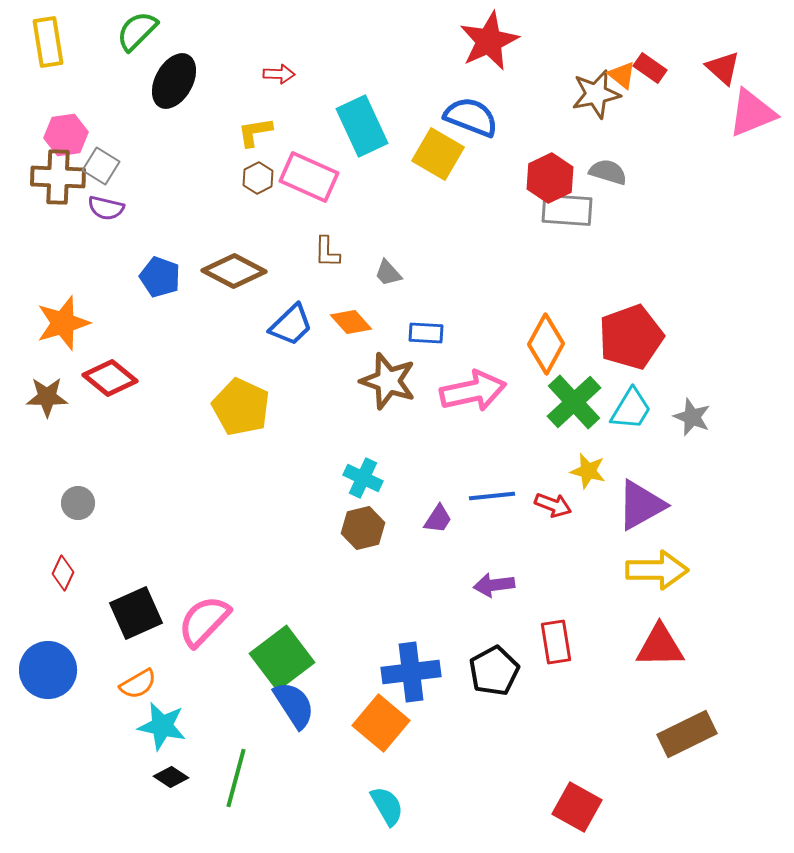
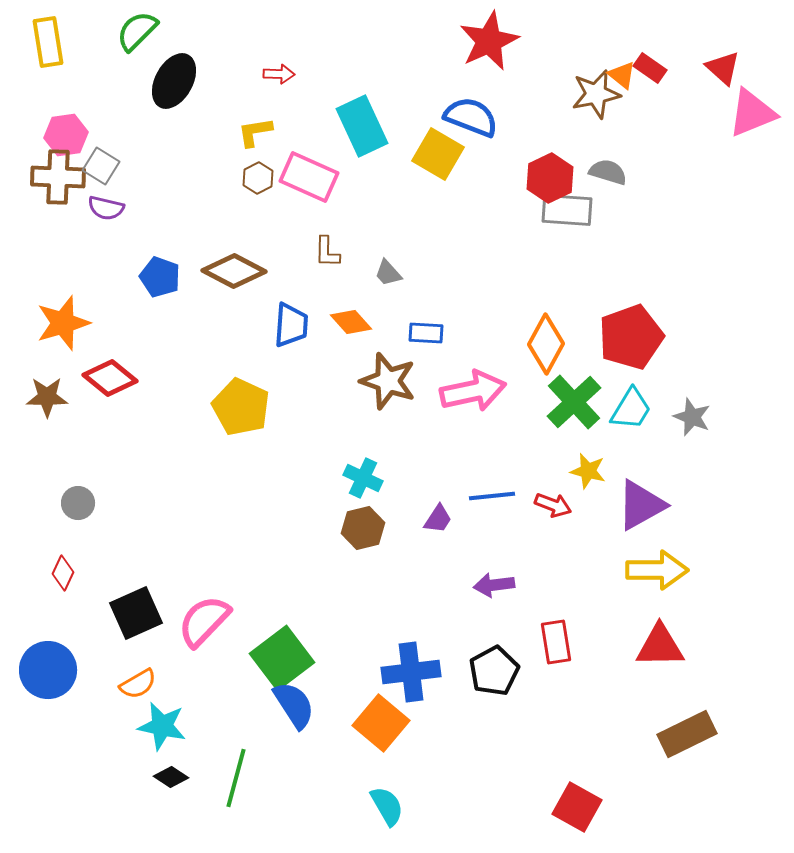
blue trapezoid at (291, 325): rotated 42 degrees counterclockwise
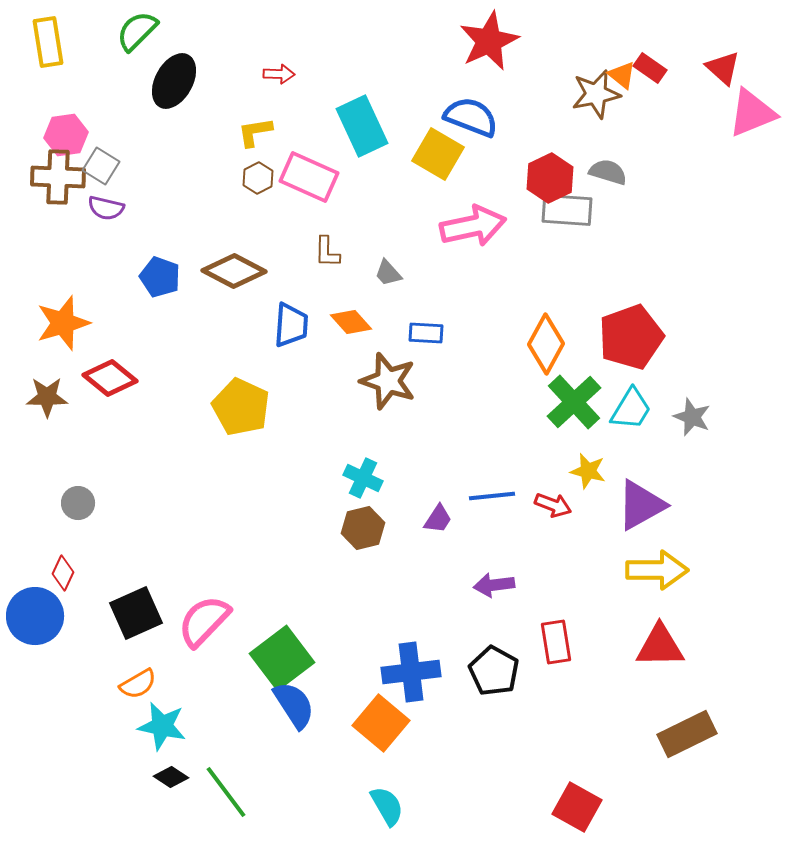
pink arrow at (473, 391): moved 165 px up
blue circle at (48, 670): moved 13 px left, 54 px up
black pentagon at (494, 671): rotated 15 degrees counterclockwise
green line at (236, 778): moved 10 px left, 14 px down; rotated 52 degrees counterclockwise
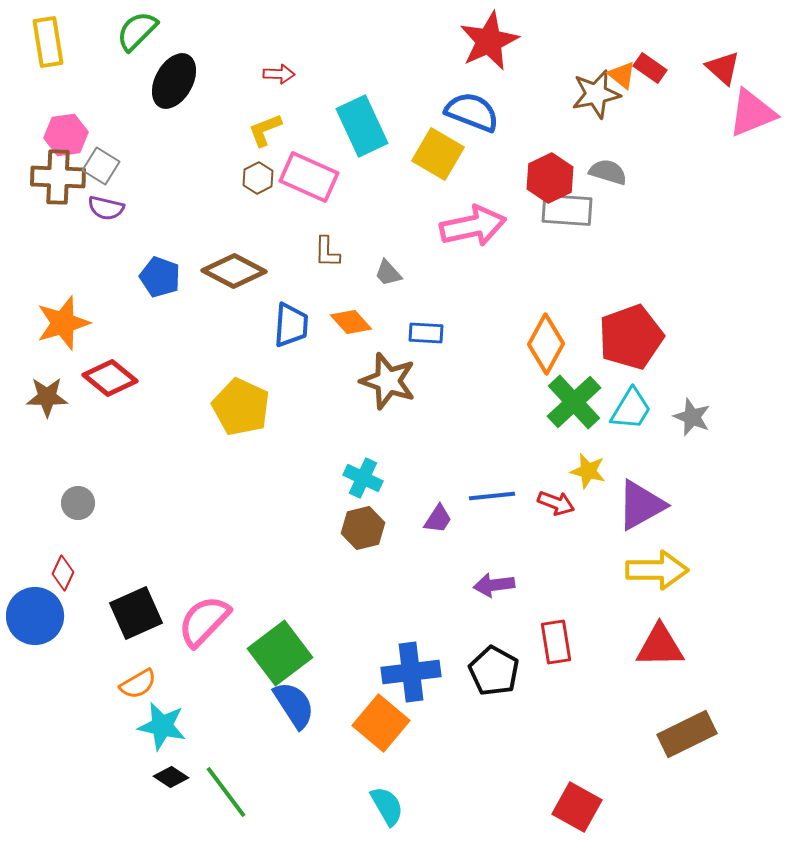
blue semicircle at (471, 117): moved 1 px right, 5 px up
yellow L-shape at (255, 132): moved 10 px right, 2 px up; rotated 12 degrees counterclockwise
red arrow at (553, 505): moved 3 px right, 2 px up
green square at (282, 658): moved 2 px left, 5 px up
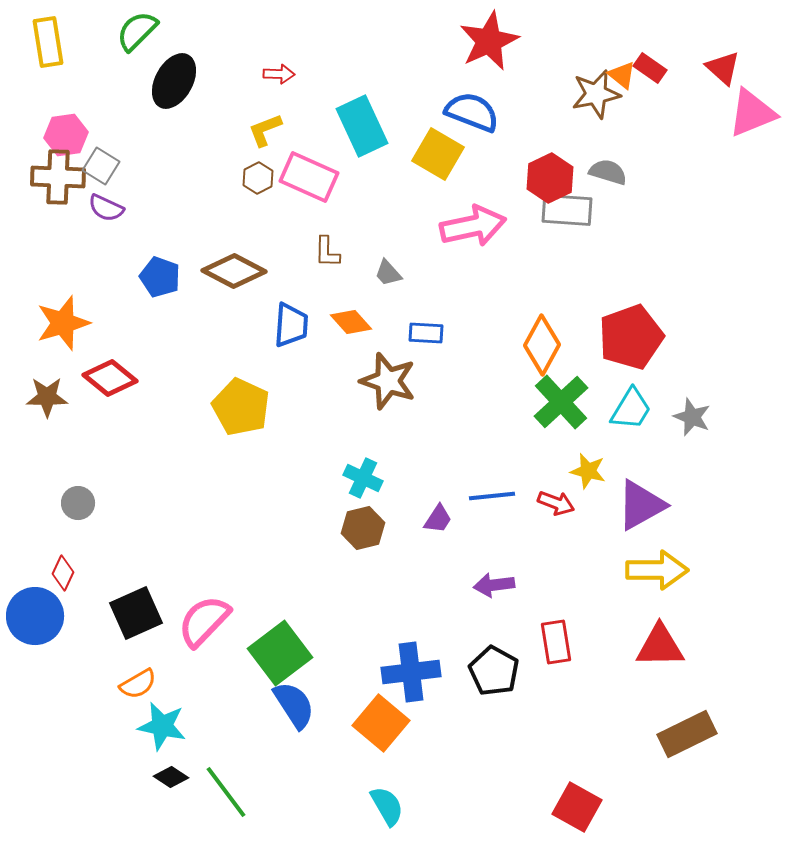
purple semicircle at (106, 208): rotated 12 degrees clockwise
orange diamond at (546, 344): moved 4 px left, 1 px down
green cross at (574, 402): moved 13 px left
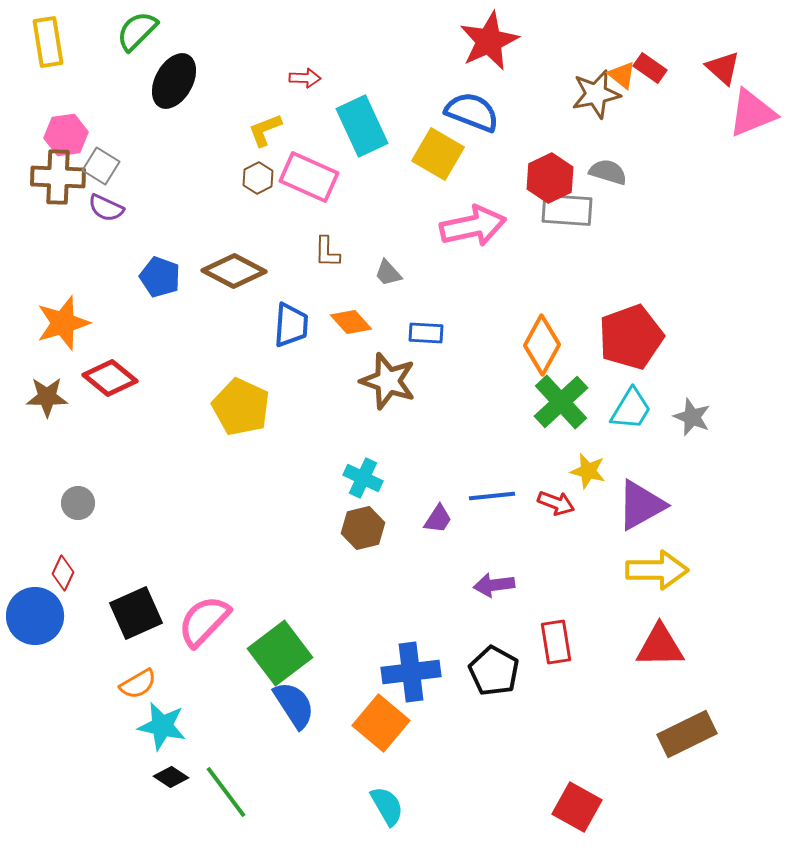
red arrow at (279, 74): moved 26 px right, 4 px down
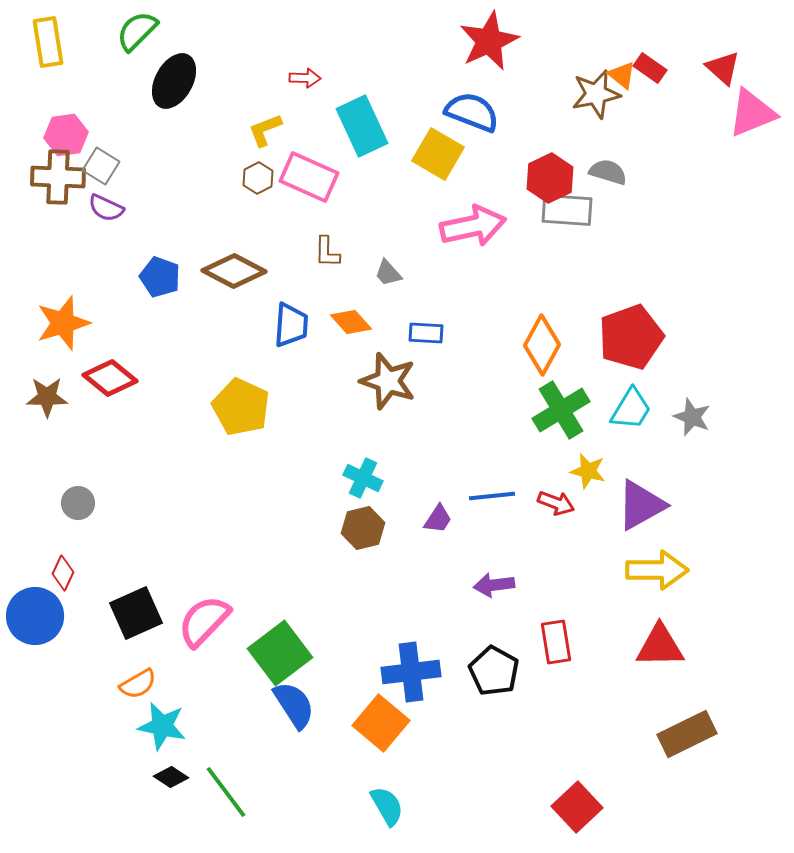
green cross at (561, 402): moved 8 px down; rotated 12 degrees clockwise
red square at (577, 807): rotated 18 degrees clockwise
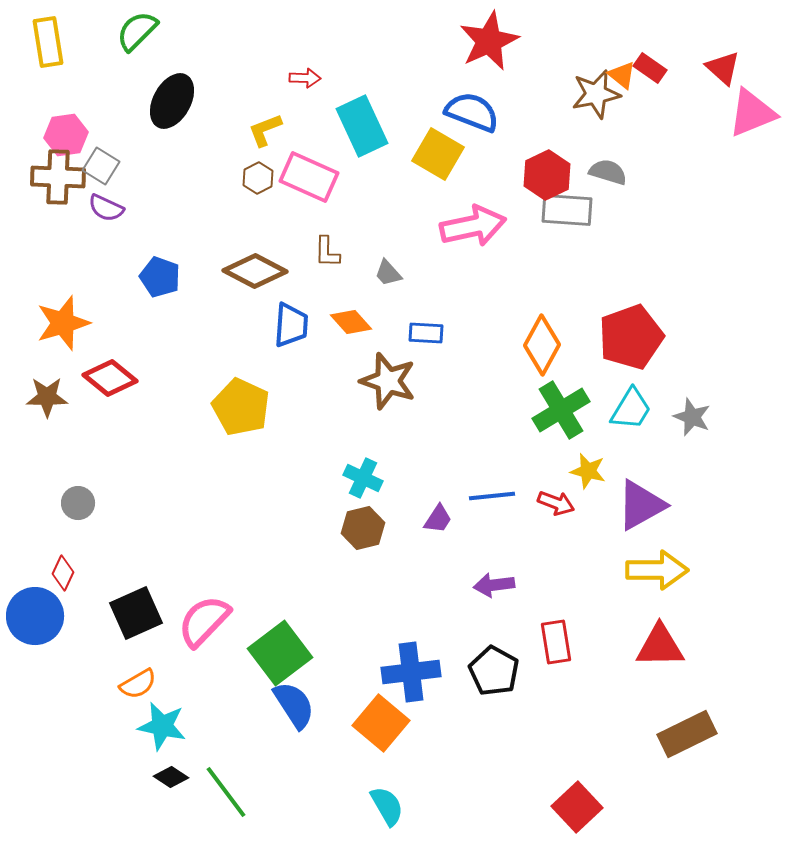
black ellipse at (174, 81): moved 2 px left, 20 px down
red hexagon at (550, 178): moved 3 px left, 3 px up
brown diamond at (234, 271): moved 21 px right
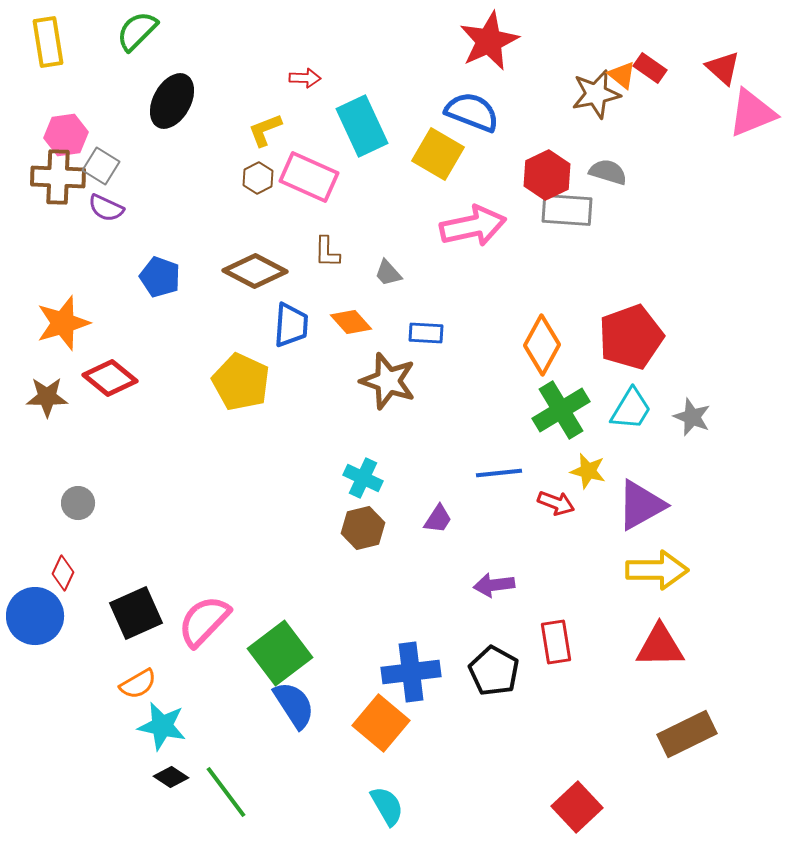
yellow pentagon at (241, 407): moved 25 px up
blue line at (492, 496): moved 7 px right, 23 px up
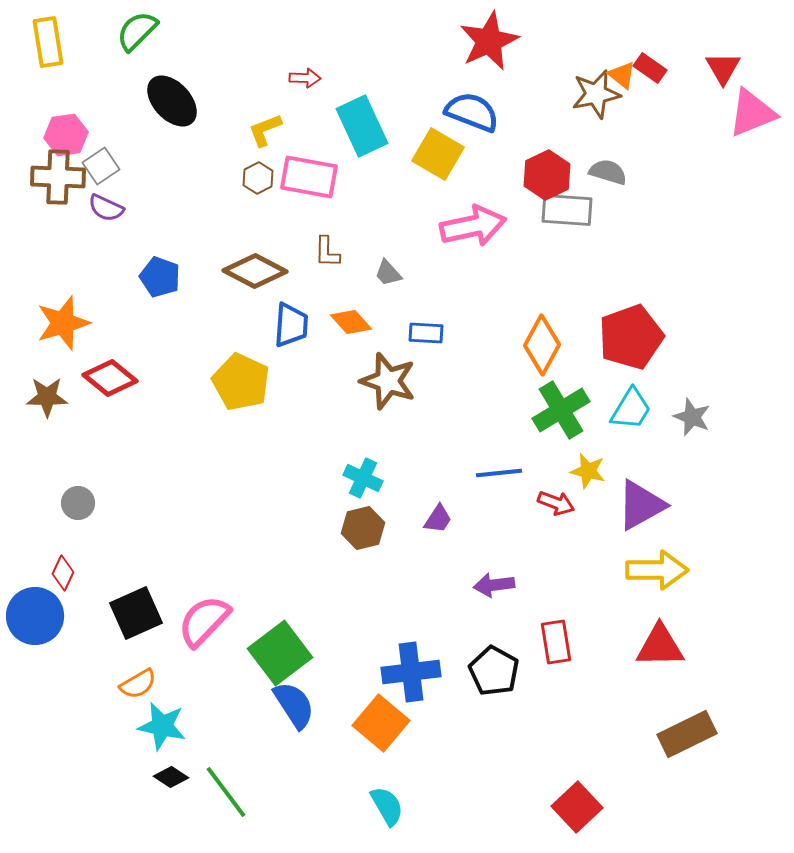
red triangle at (723, 68): rotated 18 degrees clockwise
black ellipse at (172, 101): rotated 72 degrees counterclockwise
gray square at (101, 166): rotated 24 degrees clockwise
pink rectangle at (309, 177): rotated 14 degrees counterclockwise
